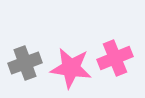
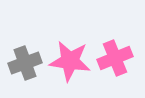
pink star: moved 1 px left, 7 px up
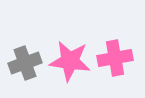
pink cross: rotated 12 degrees clockwise
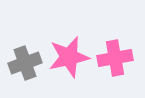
pink star: moved 1 px left, 4 px up; rotated 21 degrees counterclockwise
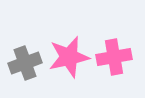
pink cross: moved 1 px left, 1 px up
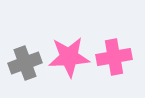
pink star: rotated 9 degrees clockwise
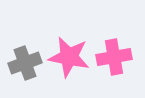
pink star: rotated 15 degrees clockwise
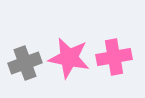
pink star: moved 1 px down
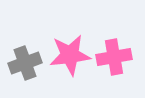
pink star: moved 1 px right, 3 px up; rotated 18 degrees counterclockwise
